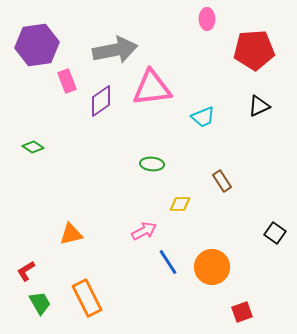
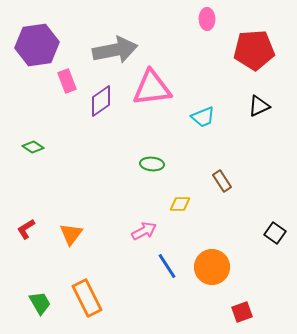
orange triangle: rotated 40 degrees counterclockwise
blue line: moved 1 px left, 4 px down
red L-shape: moved 42 px up
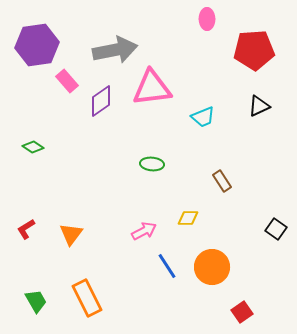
pink rectangle: rotated 20 degrees counterclockwise
yellow diamond: moved 8 px right, 14 px down
black square: moved 1 px right, 4 px up
green trapezoid: moved 4 px left, 2 px up
red square: rotated 15 degrees counterclockwise
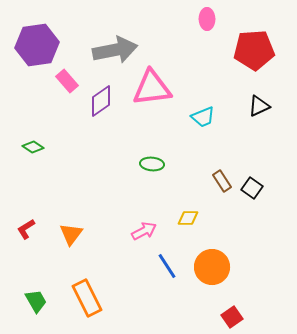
black square: moved 24 px left, 41 px up
red square: moved 10 px left, 5 px down
